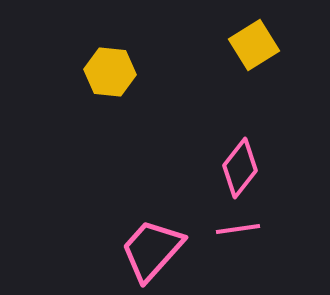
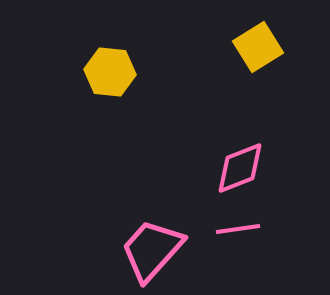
yellow square: moved 4 px right, 2 px down
pink diamond: rotated 30 degrees clockwise
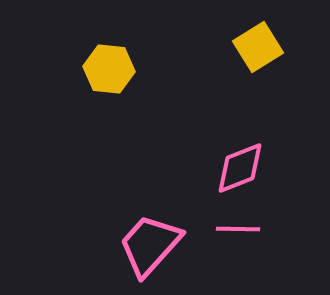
yellow hexagon: moved 1 px left, 3 px up
pink line: rotated 9 degrees clockwise
pink trapezoid: moved 2 px left, 5 px up
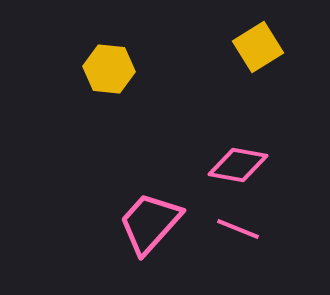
pink diamond: moved 2 px left, 3 px up; rotated 32 degrees clockwise
pink line: rotated 21 degrees clockwise
pink trapezoid: moved 22 px up
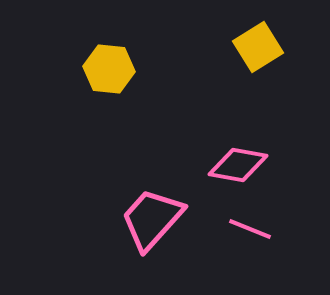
pink trapezoid: moved 2 px right, 4 px up
pink line: moved 12 px right
